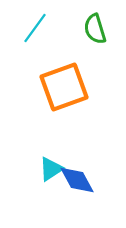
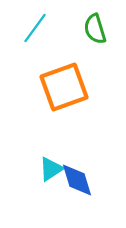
blue diamond: rotated 12 degrees clockwise
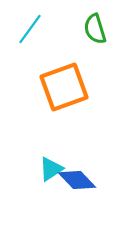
cyan line: moved 5 px left, 1 px down
blue diamond: rotated 27 degrees counterclockwise
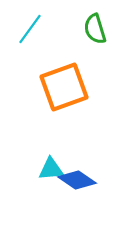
cyan triangle: rotated 28 degrees clockwise
blue diamond: rotated 12 degrees counterclockwise
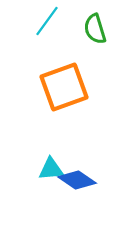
cyan line: moved 17 px right, 8 px up
